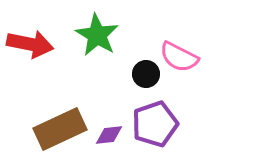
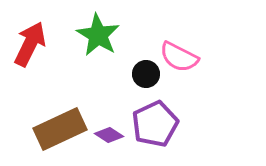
green star: moved 1 px right
red arrow: rotated 75 degrees counterclockwise
purple pentagon: rotated 6 degrees counterclockwise
purple diamond: rotated 40 degrees clockwise
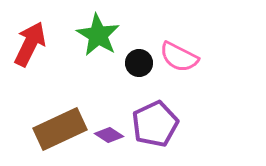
black circle: moved 7 px left, 11 px up
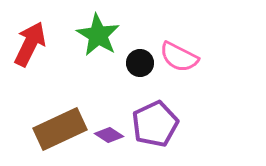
black circle: moved 1 px right
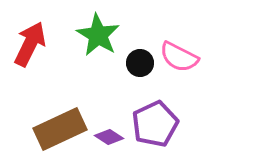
purple diamond: moved 2 px down
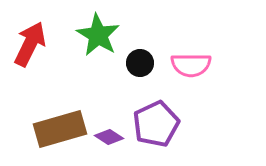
pink semicircle: moved 12 px right, 8 px down; rotated 27 degrees counterclockwise
purple pentagon: moved 1 px right
brown rectangle: rotated 9 degrees clockwise
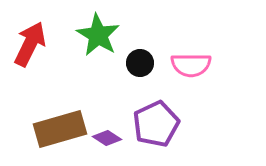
purple diamond: moved 2 px left, 1 px down
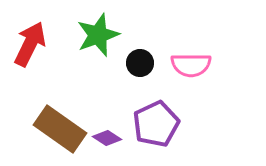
green star: rotated 21 degrees clockwise
brown rectangle: rotated 51 degrees clockwise
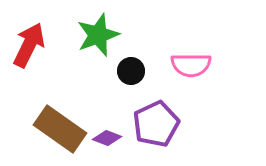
red arrow: moved 1 px left, 1 px down
black circle: moved 9 px left, 8 px down
purple diamond: rotated 12 degrees counterclockwise
